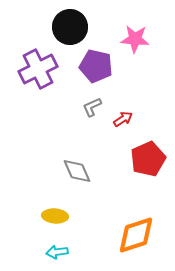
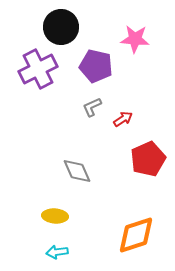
black circle: moved 9 px left
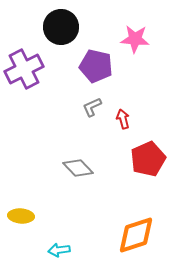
purple cross: moved 14 px left
red arrow: rotated 72 degrees counterclockwise
gray diamond: moved 1 px right, 3 px up; rotated 20 degrees counterclockwise
yellow ellipse: moved 34 px left
cyan arrow: moved 2 px right, 2 px up
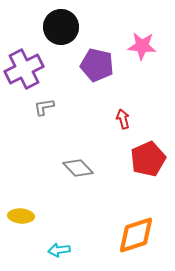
pink star: moved 7 px right, 7 px down
purple pentagon: moved 1 px right, 1 px up
gray L-shape: moved 48 px left; rotated 15 degrees clockwise
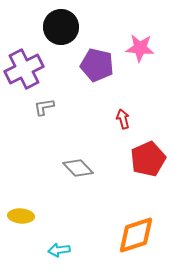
pink star: moved 2 px left, 2 px down
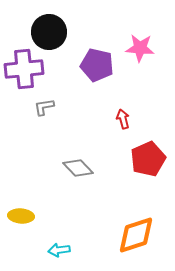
black circle: moved 12 px left, 5 px down
purple cross: rotated 21 degrees clockwise
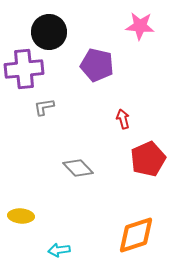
pink star: moved 22 px up
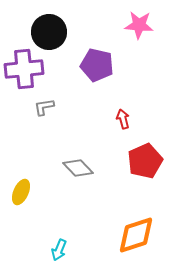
pink star: moved 1 px left, 1 px up
red pentagon: moved 3 px left, 2 px down
yellow ellipse: moved 24 px up; rotated 70 degrees counterclockwise
cyan arrow: rotated 60 degrees counterclockwise
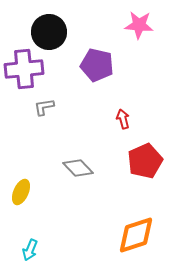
cyan arrow: moved 29 px left
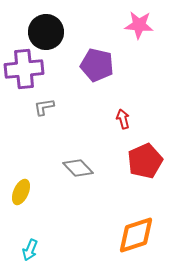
black circle: moved 3 px left
